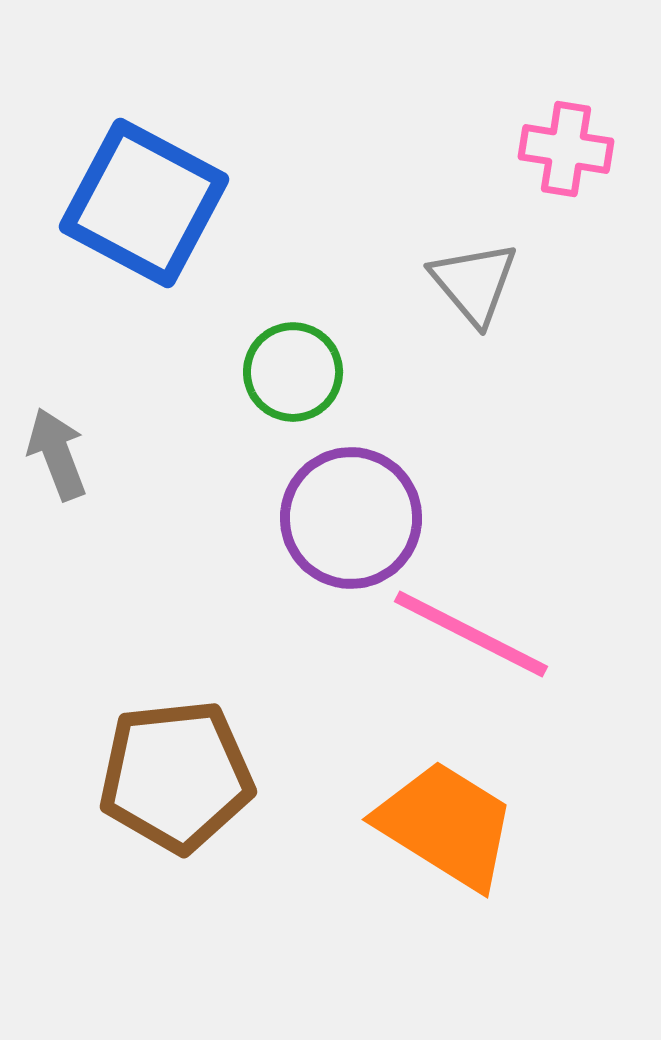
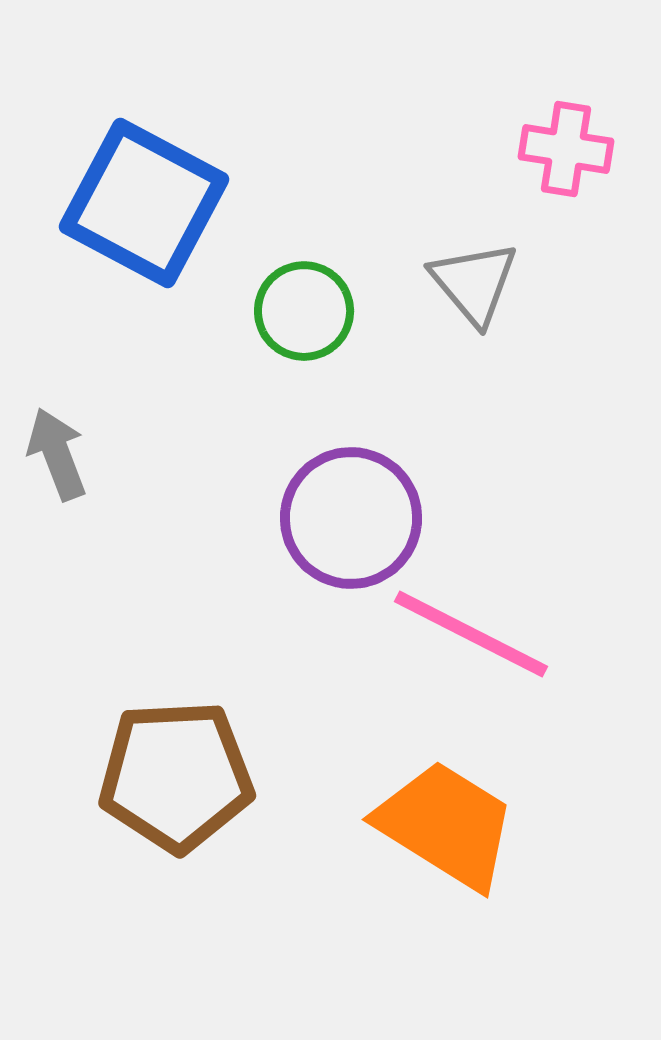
green circle: moved 11 px right, 61 px up
brown pentagon: rotated 3 degrees clockwise
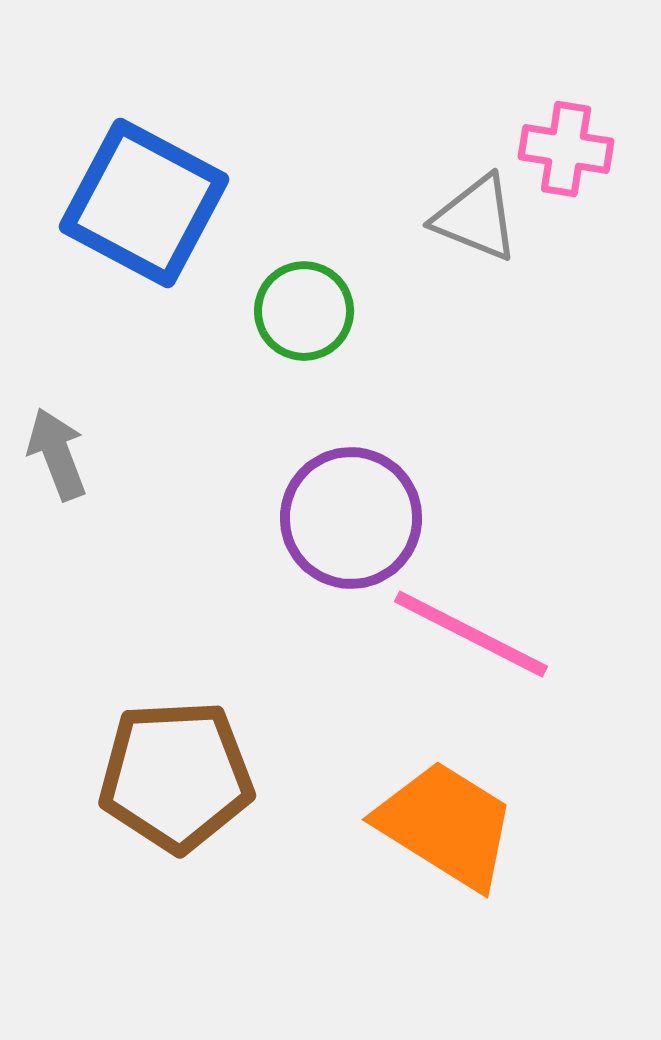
gray triangle: moved 2 px right, 65 px up; rotated 28 degrees counterclockwise
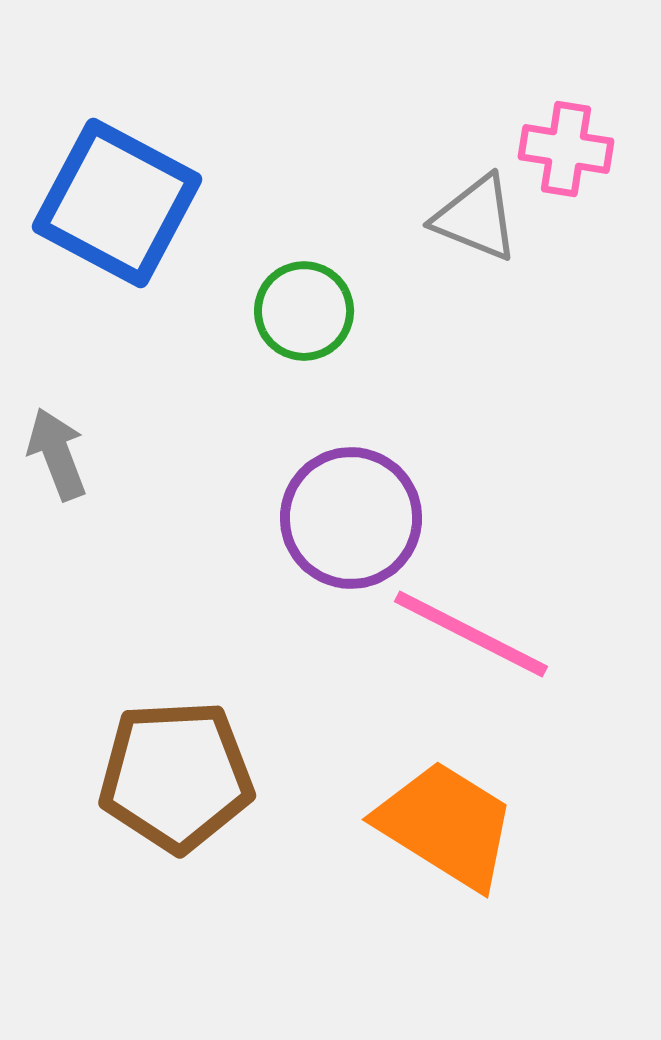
blue square: moved 27 px left
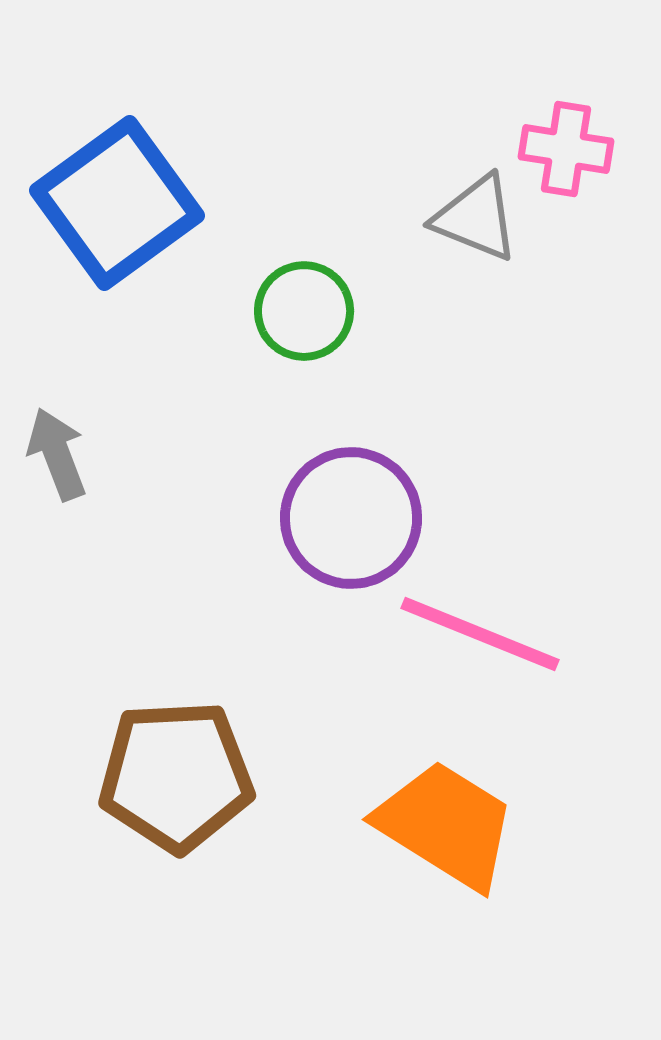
blue square: rotated 26 degrees clockwise
pink line: moved 9 px right; rotated 5 degrees counterclockwise
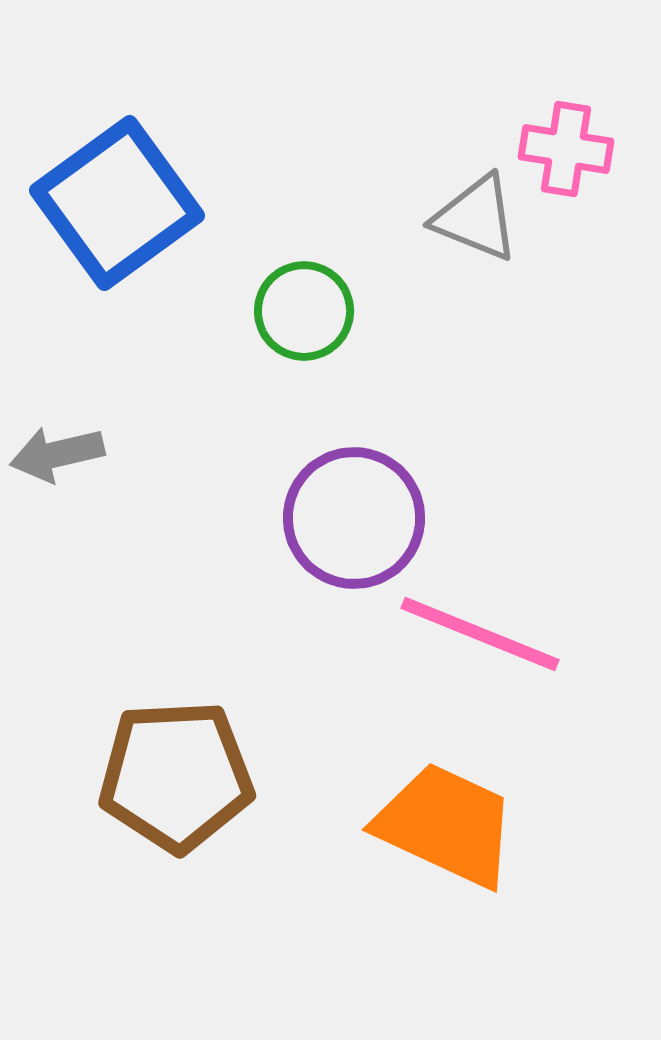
gray arrow: rotated 82 degrees counterclockwise
purple circle: moved 3 px right
orange trapezoid: rotated 7 degrees counterclockwise
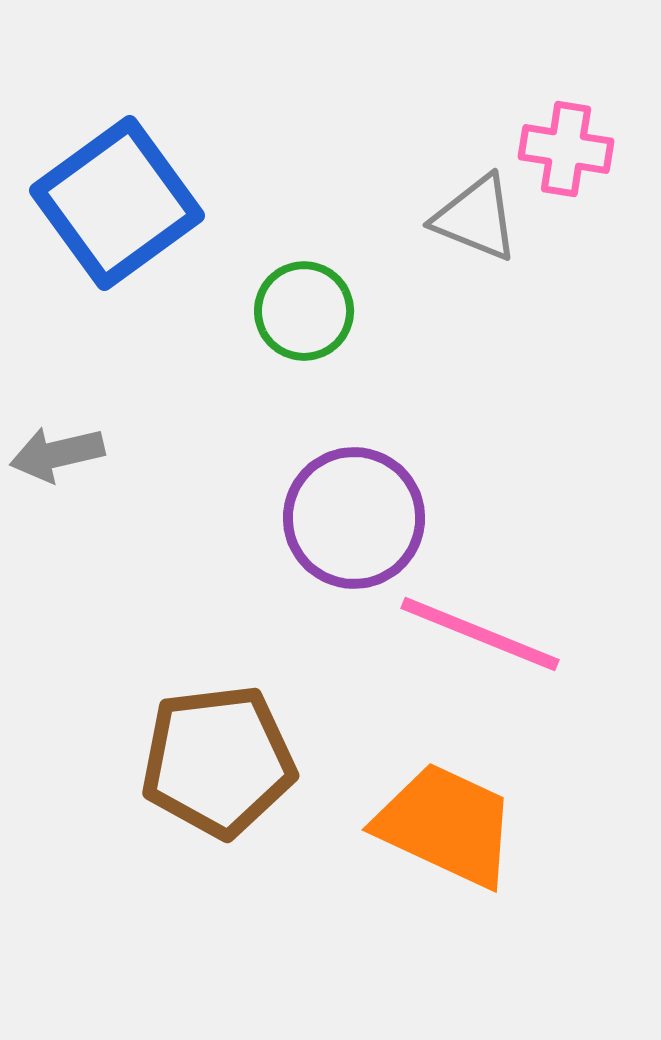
brown pentagon: moved 42 px right, 15 px up; rotated 4 degrees counterclockwise
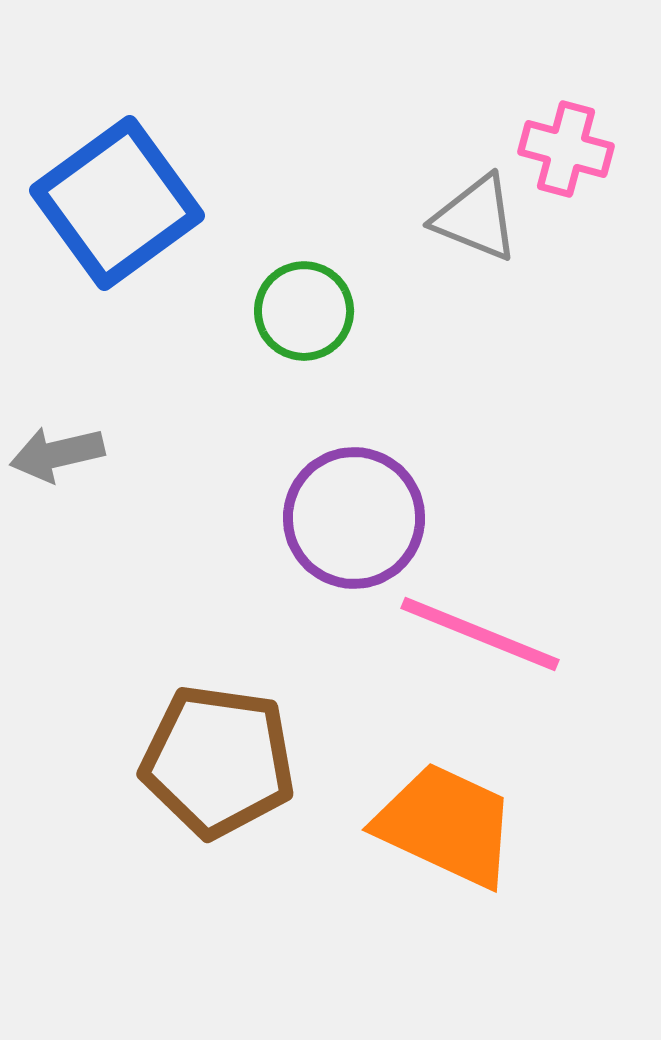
pink cross: rotated 6 degrees clockwise
brown pentagon: rotated 15 degrees clockwise
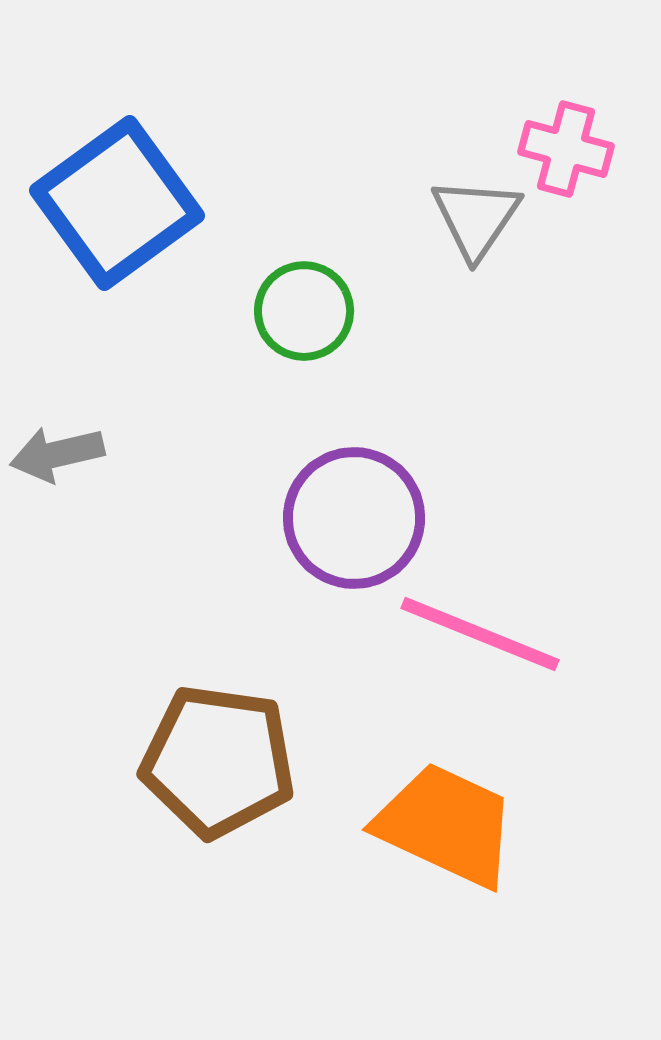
gray triangle: rotated 42 degrees clockwise
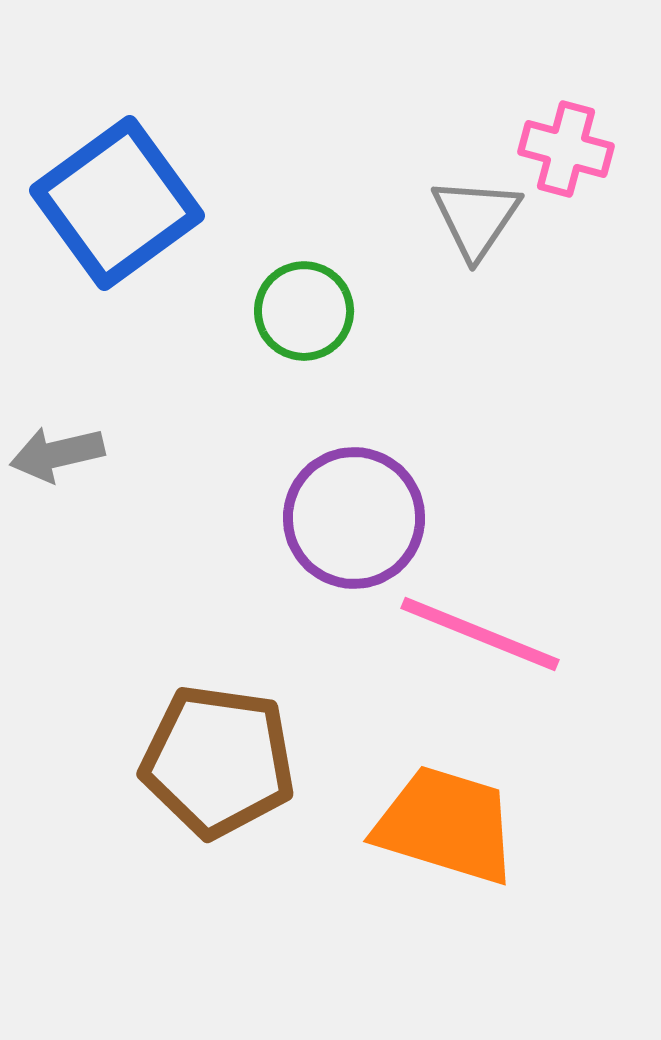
orange trapezoid: rotated 8 degrees counterclockwise
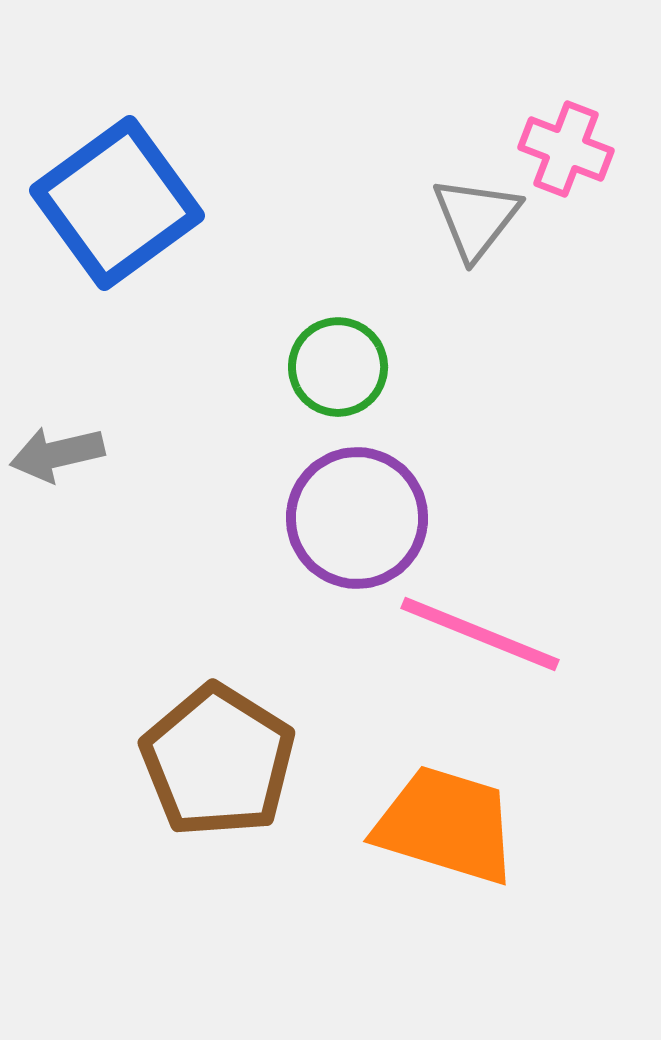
pink cross: rotated 6 degrees clockwise
gray triangle: rotated 4 degrees clockwise
green circle: moved 34 px right, 56 px down
purple circle: moved 3 px right
brown pentagon: rotated 24 degrees clockwise
